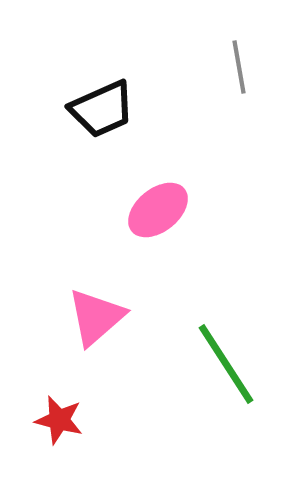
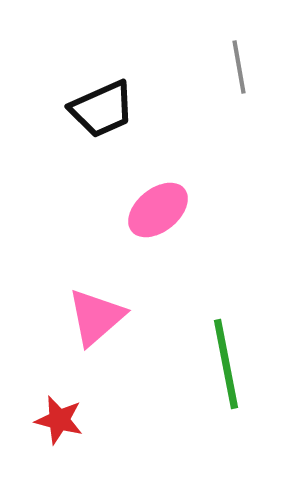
green line: rotated 22 degrees clockwise
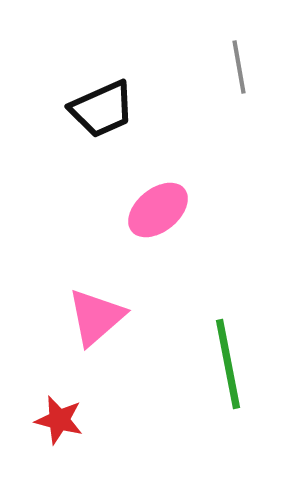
green line: moved 2 px right
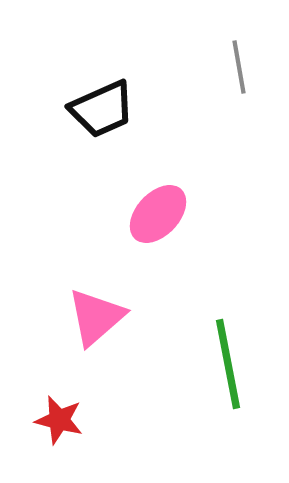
pink ellipse: moved 4 px down; rotated 8 degrees counterclockwise
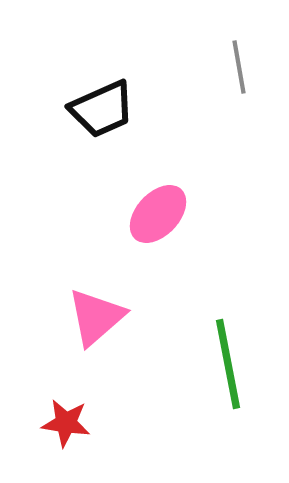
red star: moved 7 px right, 3 px down; rotated 6 degrees counterclockwise
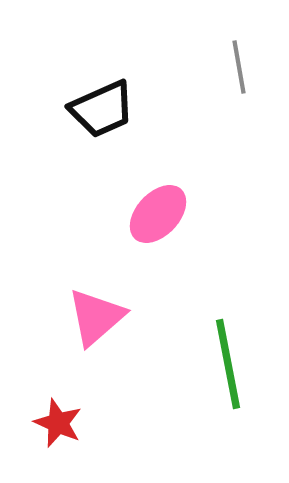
red star: moved 8 px left; rotated 15 degrees clockwise
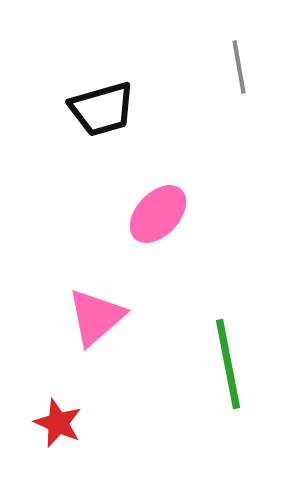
black trapezoid: rotated 8 degrees clockwise
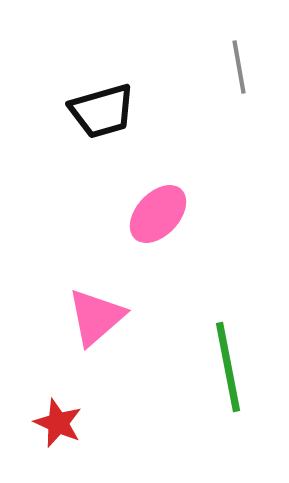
black trapezoid: moved 2 px down
green line: moved 3 px down
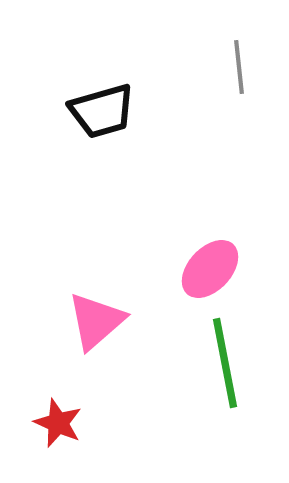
gray line: rotated 4 degrees clockwise
pink ellipse: moved 52 px right, 55 px down
pink triangle: moved 4 px down
green line: moved 3 px left, 4 px up
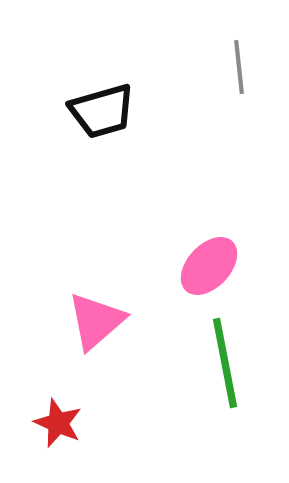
pink ellipse: moved 1 px left, 3 px up
